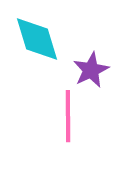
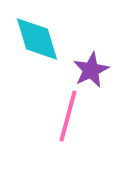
pink line: rotated 15 degrees clockwise
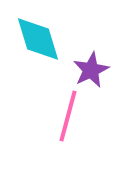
cyan diamond: moved 1 px right
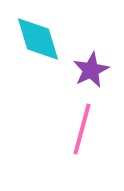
pink line: moved 14 px right, 13 px down
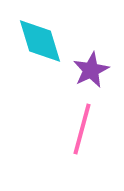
cyan diamond: moved 2 px right, 2 px down
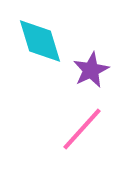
pink line: rotated 27 degrees clockwise
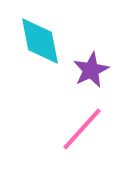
cyan diamond: rotated 6 degrees clockwise
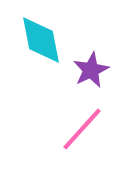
cyan diamond: moved 1 px right, 1 px up
